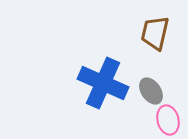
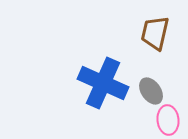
pink ellipse: rotated 8 degrees clockwise
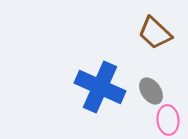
brown trapezoid: rotated 60 degrees counterclockwise
blue cross: moved 3 px left, 4 px down
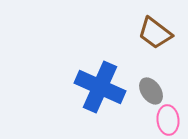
brown trapezoid: rotated 6 degrees counterclockwise
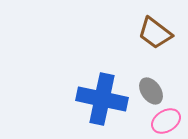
blue cross: moved 2 px right, 12 px down; rotated 12 degrees counterclockwise
pink ellipse: moved 2 px left, 1 px down; rotated 64 degrees clockwise
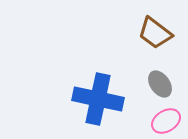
gray ellipse: moved 9 px right, 7 px up
blue cross: moved 4 px left
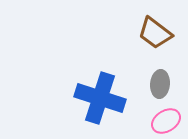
gray ellipse: rotated 40 degrees clockwise
blue cross: moved 2 px right, 1 px up; rotated 6 degrees clockwise
